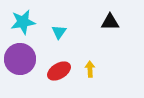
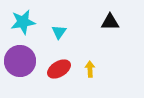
purple circle: moved 2 px down
red ellipse: moved 2 px up
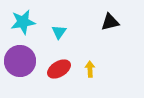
black triangle: rotated 12 degrees counterclockwise
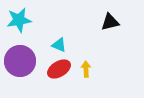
cyan star: moved 4 px left, 2 px up
cyan triangle: moved 13 px down; rotated 42 degrees counterclockwise
yellow arrow: moved 4 px left
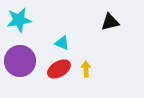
cyan triangle: moved 3 px right, 2 px up
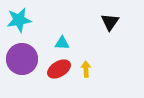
black triangle: rotated 42 degrees counterclockwise
cyan triangle: rotated 21 degrees counterclockwise
purple circle: moved 2 px right, 2 px up
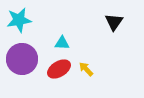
black triangle: moved 4 px right
yellow arrow: rotated 42 degrees counterclockwise
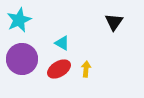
cyan star: rotated 15 degrees counterclockwise
cyan triangle: rotated 28 degrees clockwise
yellow arrow: rotated 49 degrees clockwise
